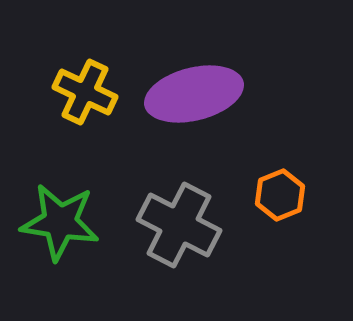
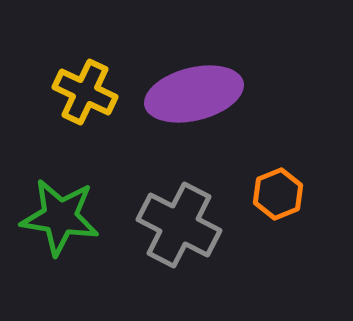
orange hexagon: moved 2 px left, 1 px up
green star: moved 5 px up
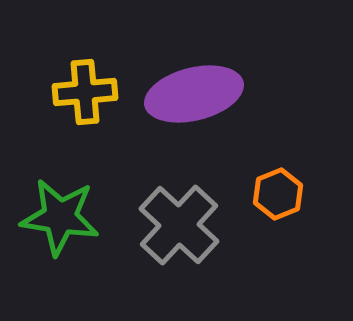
yellow cross: rotated 30 degrees counterclockwise
gray cross: rotated 16 degrees clockwise
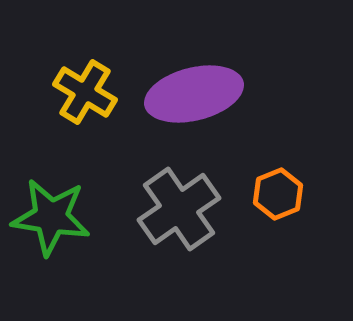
yellow cross: rotated 36 degrees clockwise
green star: moved 9 px left
gray cross: moved 16 px up; rotated 12 degrees clockwise
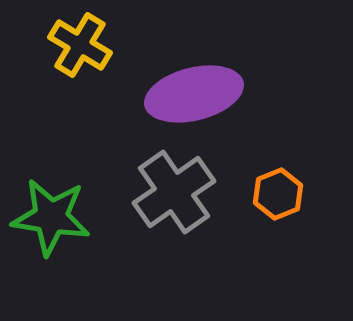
yellow cross: moved 5 px left, 47 px up
gray cross: moved 5 px left, 17 px up
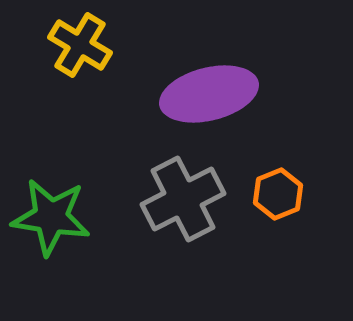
purple ellipse: moved 15 px right
gray cross: moved 9 px right, 7 px down; rotated 8 degrees clockwise
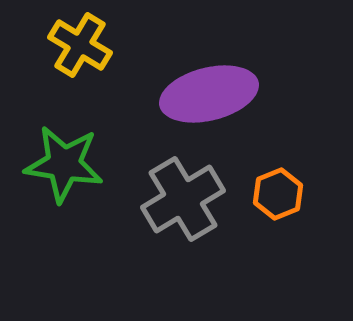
gray cross: rotated 4 degrees counterclockwise
green star: moved 13 px right, 53 px up
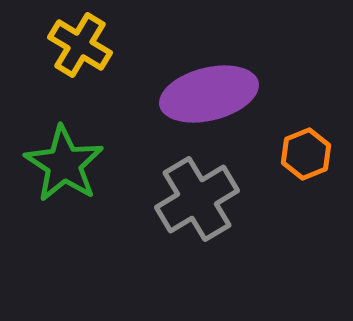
green star: rotated 24 degrees clockwise
orange hexagon: moved 28 px right, 40 px up
gray cross: moved 14 px right
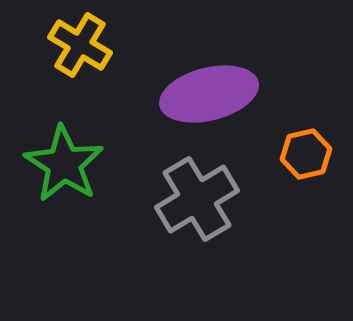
orange hexagon: rotated 9 degrees clockwise
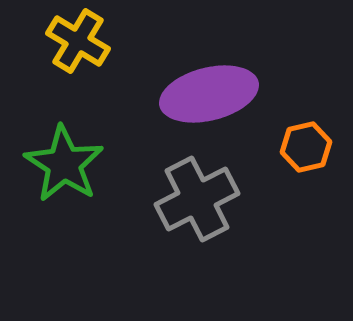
yellow cross: moved 2 px left, 4 px up
orange hexagon: moved 7 px up
gray cross: rotated 4 degrees clockwise
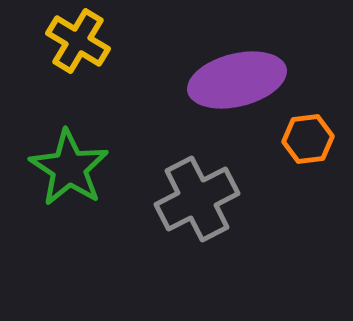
purple ellipse: moved 28 px right, 14 px up
orange hexagon: moved 2 px right, 8 px up; rotated 6 degrees clockwise
green star: moved 5 px right, 4 px down
